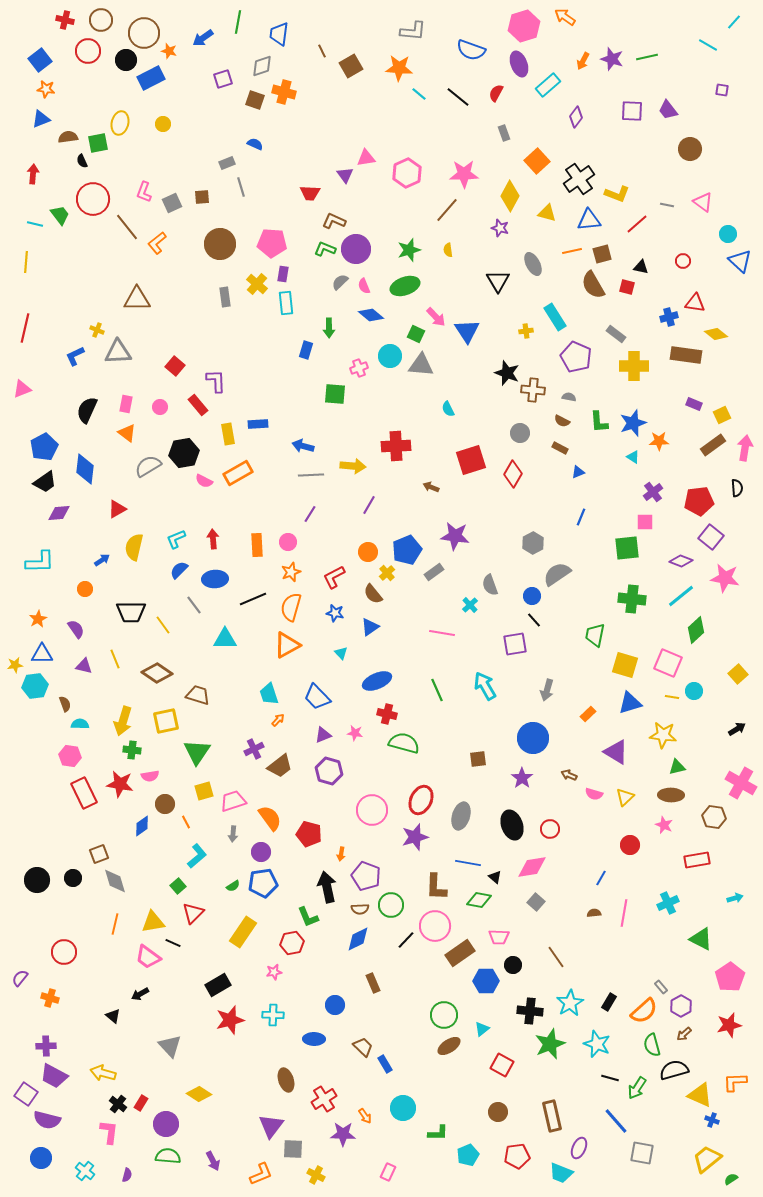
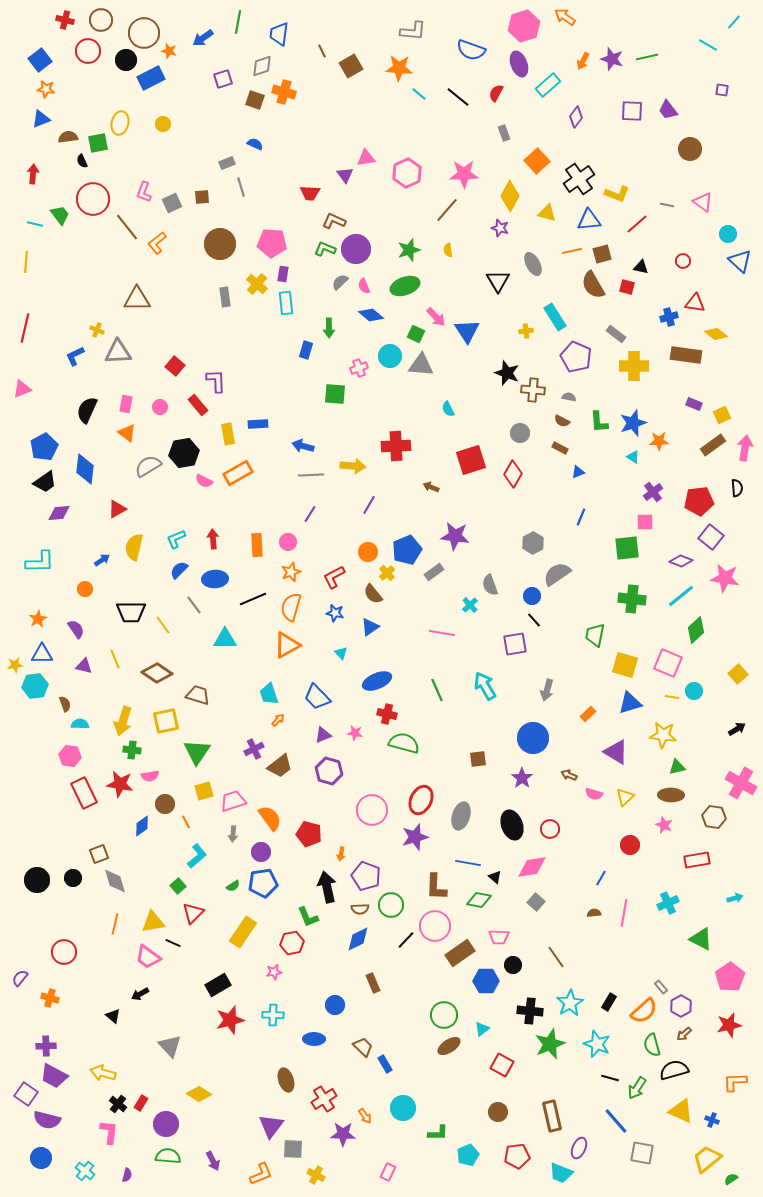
yellow triangle at (700, 1095): moved 19 px left, 16 px down
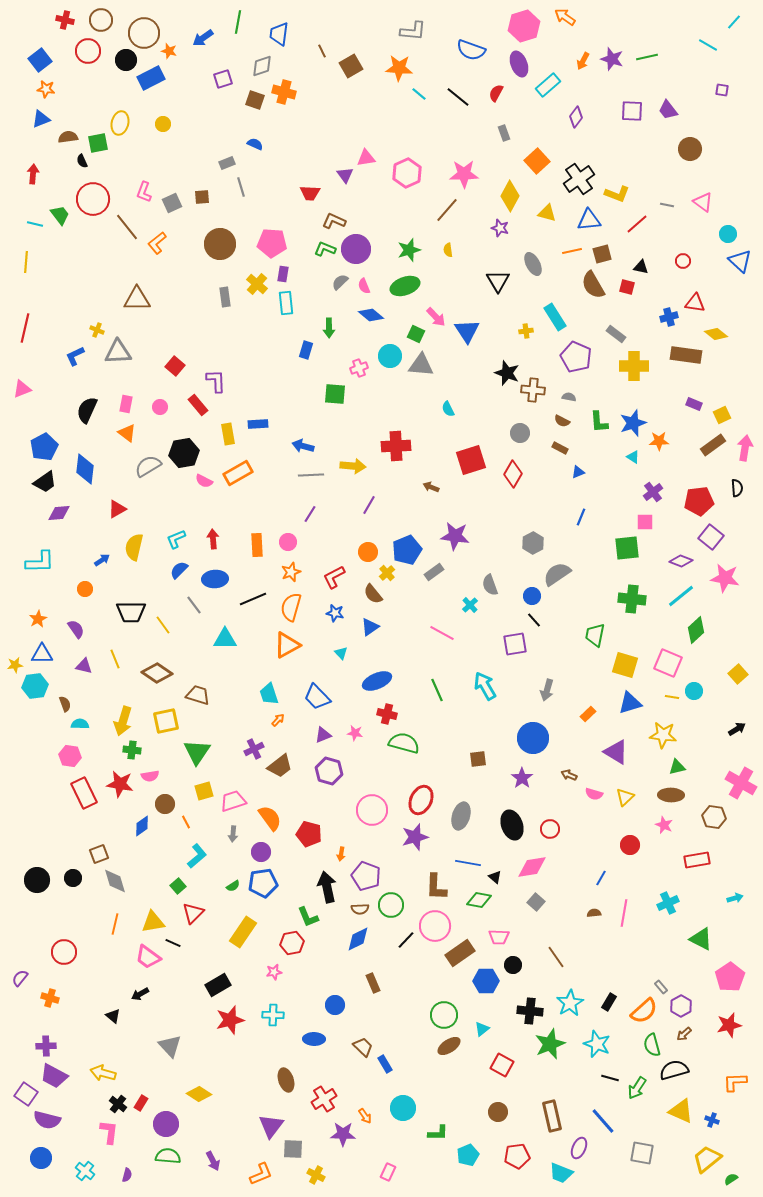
pink line at (442, 633): rotated 20 degrees clockwise
blue line at (616, 1121): moved 13 px left
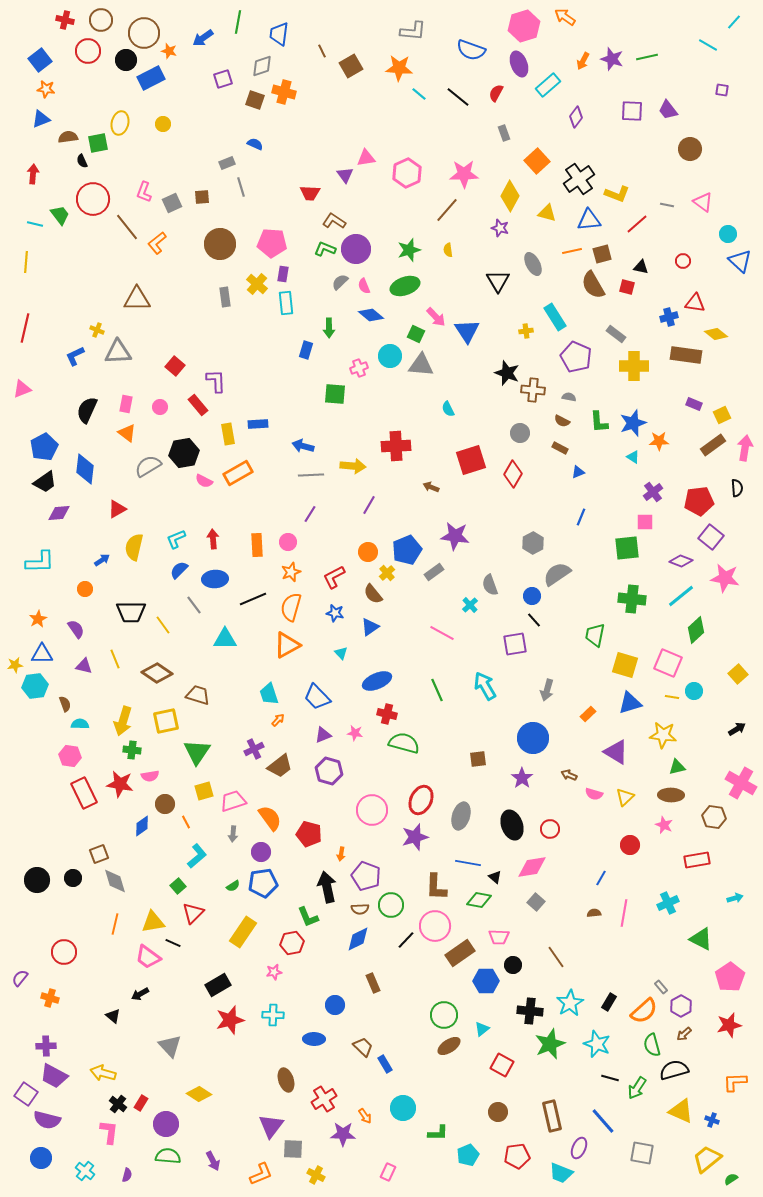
brown L-shape at (334, 221): rotated 10 degrees clockwise
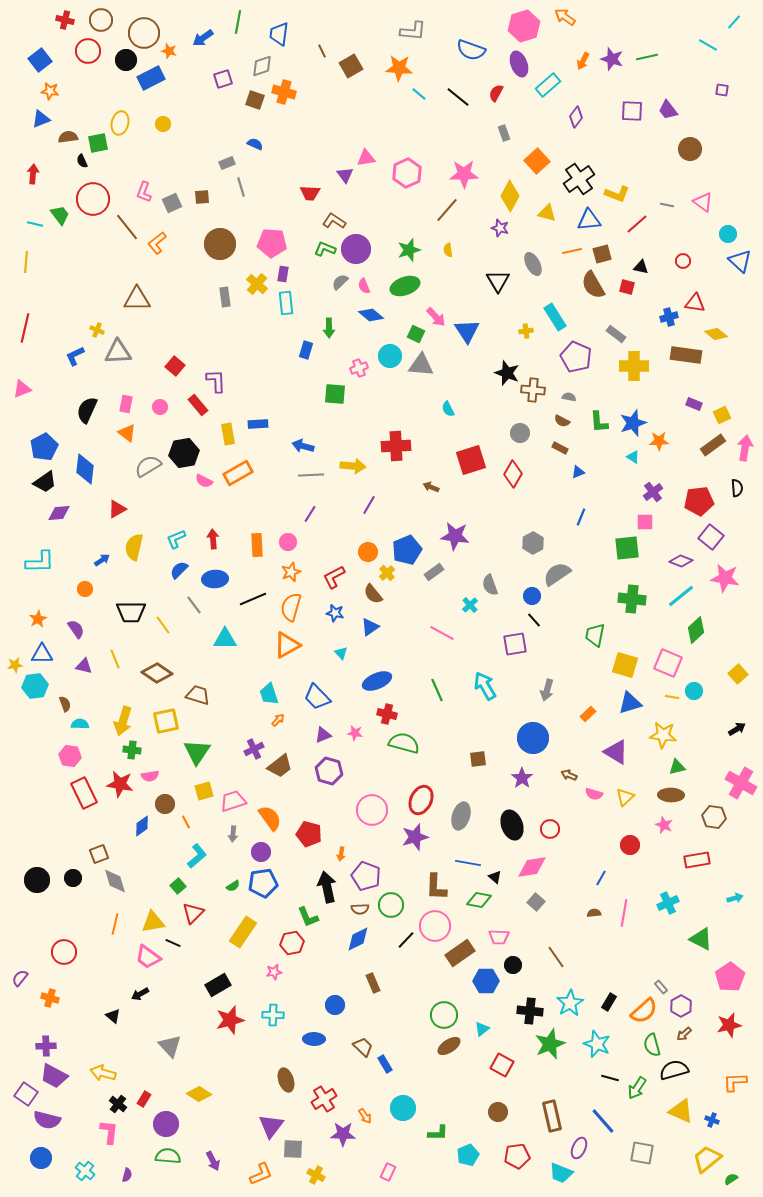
orange star at (46, 89): moved 4 px right, 2 px down
red rectangle at (141, 1103): moved 3 px right, 4 px up
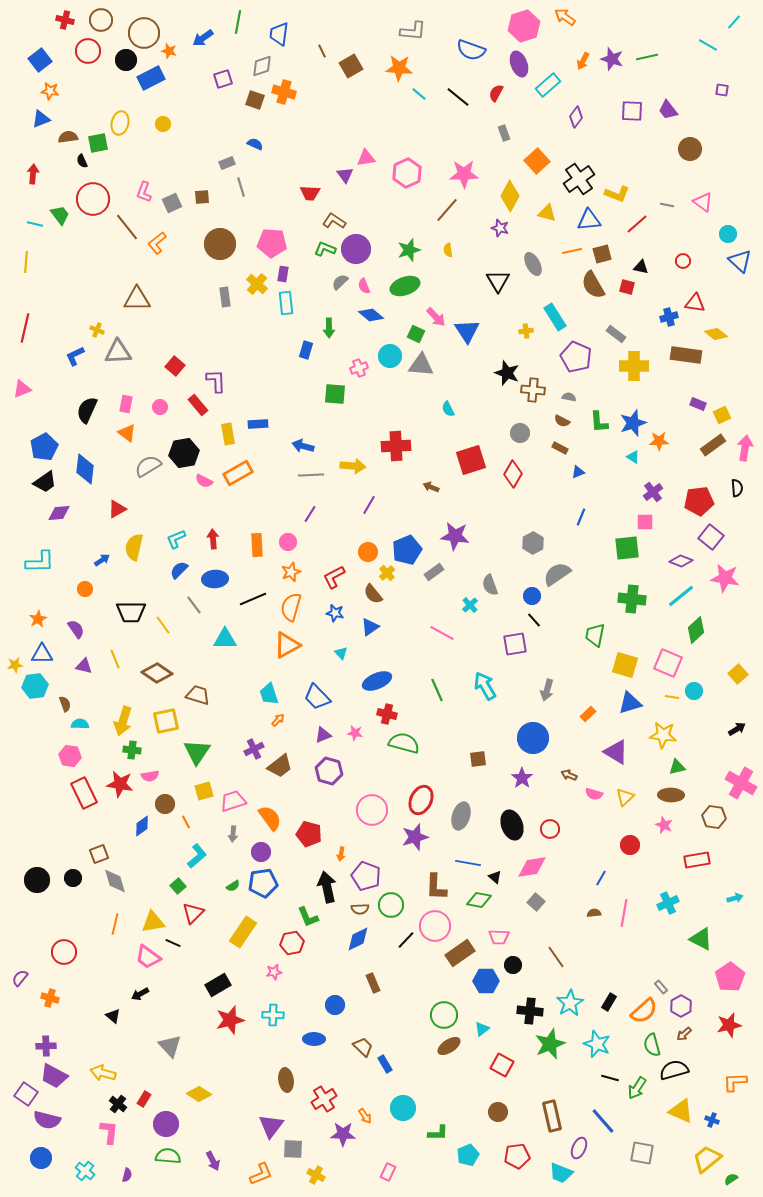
purple rectangle at (694, 404): moved 4 px right
brown ellipse at (286, 1080): rotated 10 degrees clockwise
